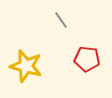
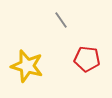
yellow star: moved 1 px right
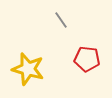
yellow star: moved 1 px right, 3 px down
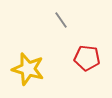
red pentagon: moved 1 px up
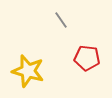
yellow star: moved 2 px down
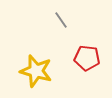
yellow star: moved 8 px right
